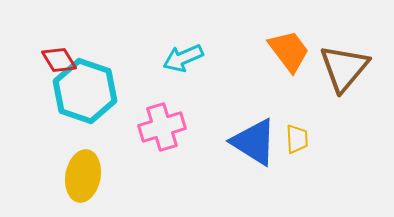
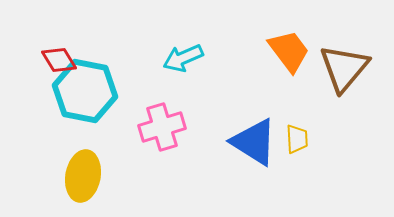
cyan hexagon: rotated 8 degrees counterclockwise
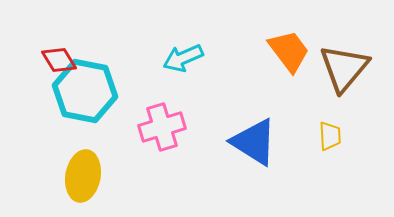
yellow trapezoid: moved 33 px right, 3 px up
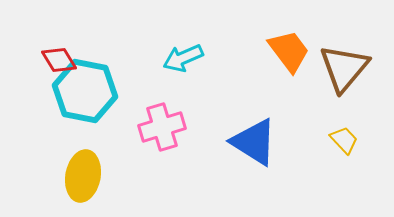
yellow trapezoid: moved 14 px right, 4 px down; rotated 40 degrees counterclockwise
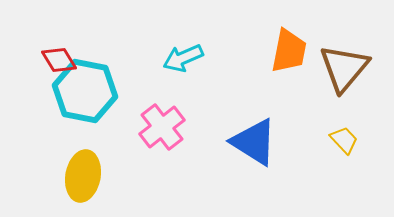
orange trapezoid: rotated 48 degrees clockwise
pink cross: rotated 21 degrees counterclockwise
